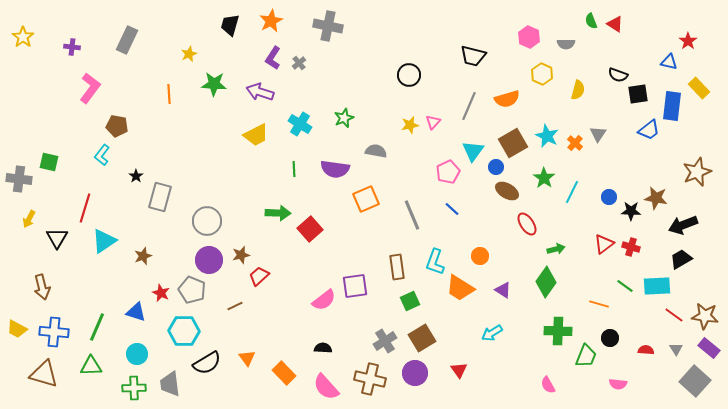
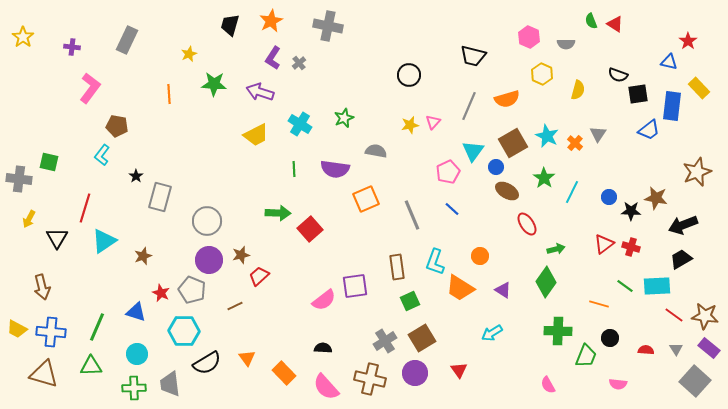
blue cross at (54, 332): moved 3 px left
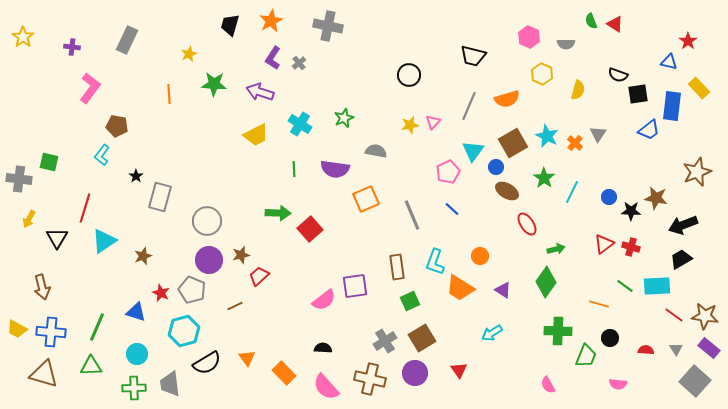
cyan hexagon at (184, 331): rotated 16 degrees counterclockwise
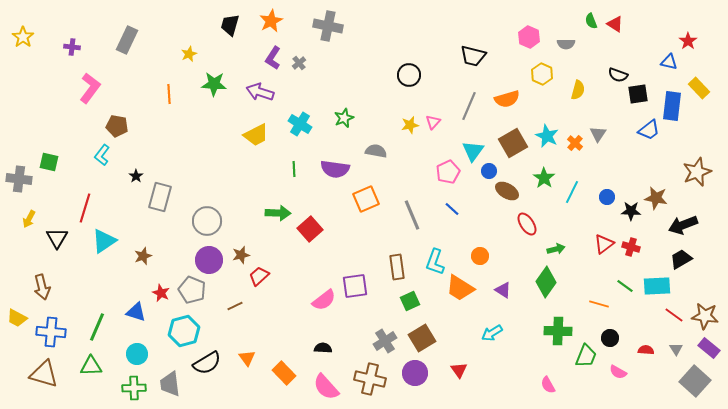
blue circle at (496, 167): moved 7 px left, 4 px down
blue circle at (609, 197): moved 2 px left
yellow trapezoid at (17, 329): moved 11 px up
pink semicircle at (618, 384): moved 12 px up; rotated 24 degrees clockwise
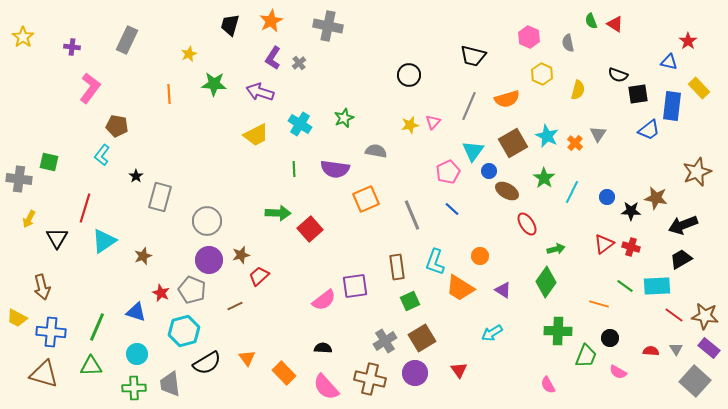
gray semicircle at (566, 44): moved 2 px right, 1 px up; rotated 78 degrees clockwise
red semicircle at (646, 350): moved 5 px right, 1 px down
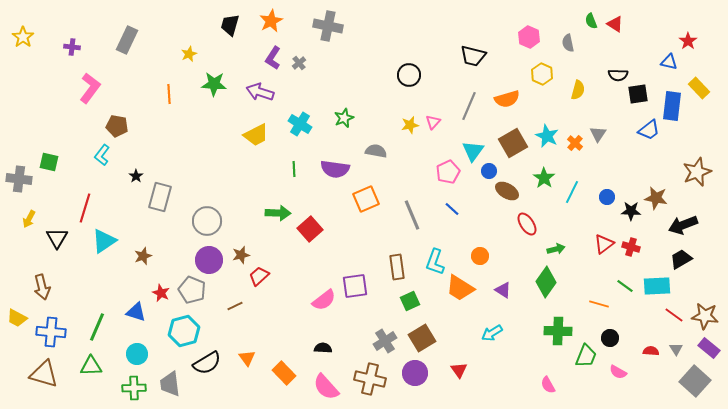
black semicircle at (618, 75): rotated 18 degrees counterclockwise
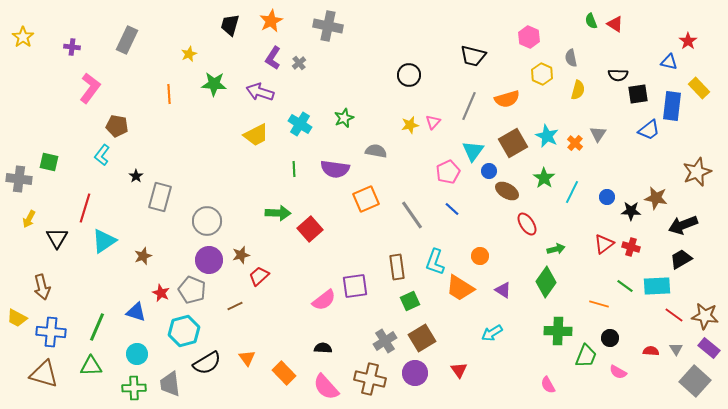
gray semicircle at (568, 43): moved 3 px right, 15 px down
gray line at (412, 215): rotated 12 degrees counterclockwise
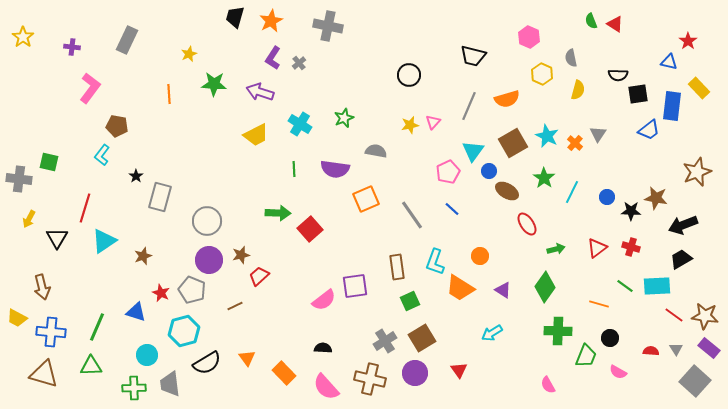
black trapezoid at (230, 25): moved 5 px right, 8 px up
red triangle at (604, 244): moved 7 px left, 4 px down
green diamond at (546, 282): moved 1 px left, 5 px down
cyan circle at (137, 354): moved 10 px right, 1 px down
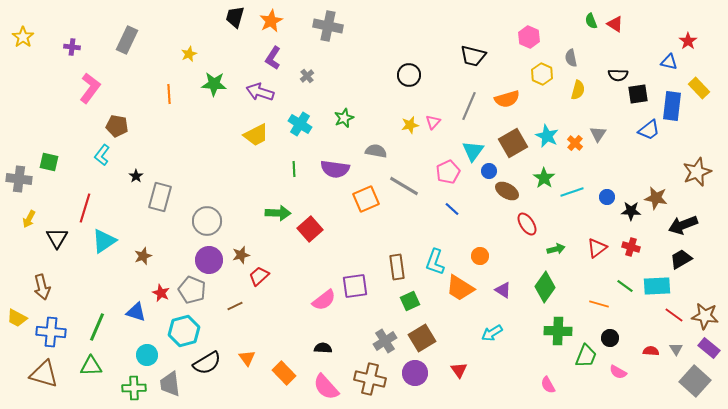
gray cross at (299, 63): moved 8 px right, 13 px down
cyan line at (572, 192): rotated 45 degrees clockwise
gray line at (412, 215): moved 8 px left, 29 px up; rotated 24 degrees counterclockwise
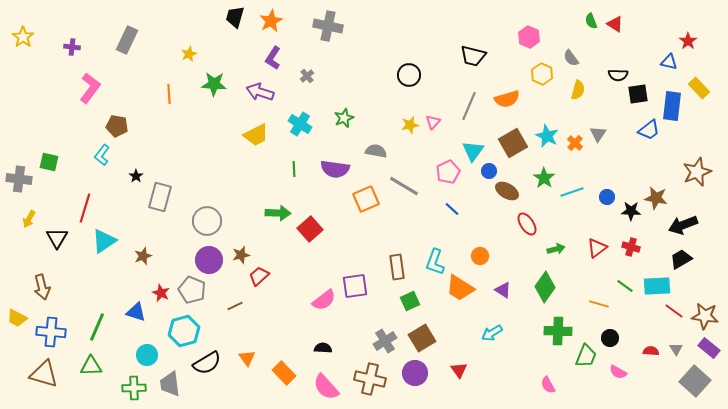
gray semicircle at (571, 58): rotated 24 degrees counterclockwise
red line at (674, 315): moved 4 px up
